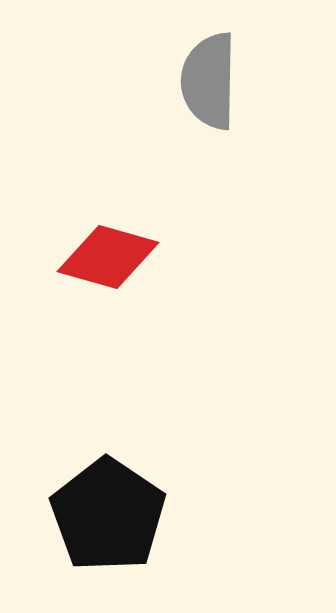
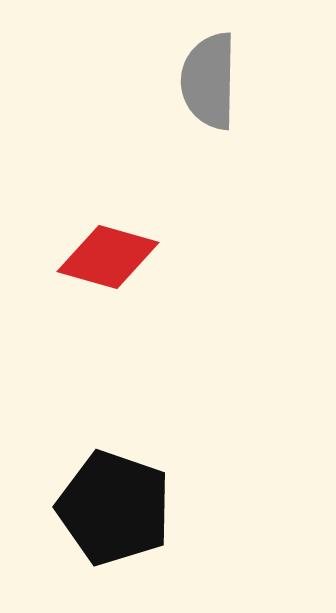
black pentagon: moved 6 px right, 7 px up; rotated 15 degrees counterclockwise
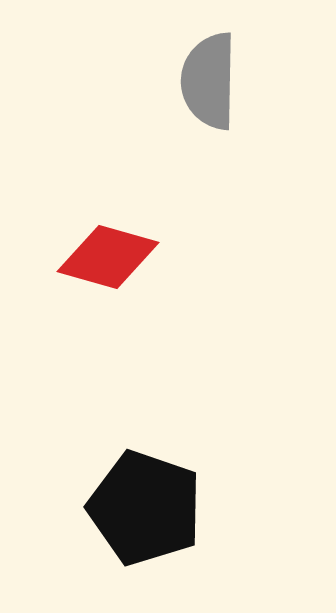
black pentagon: moved 31 px right
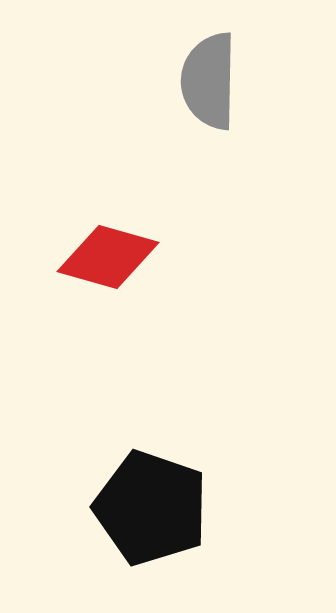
black pentagon: moved 6 px right
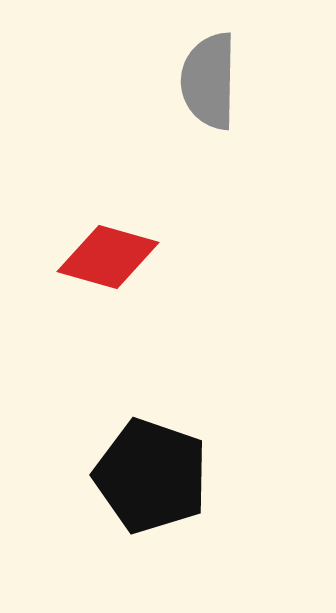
black pentagon: moved 32 px up
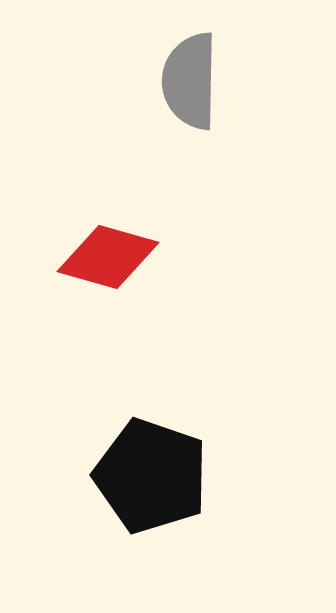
gray semicircle: moved 19 px left
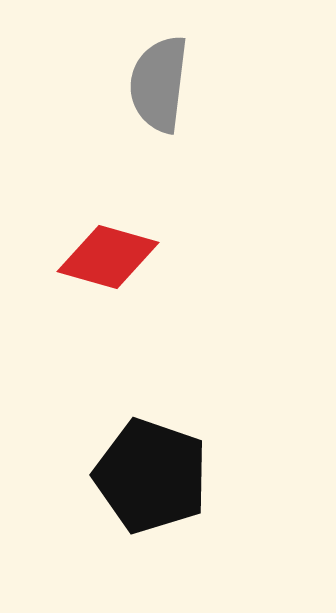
gray semicircle: moved 31 px left, 3 px down; rotated 6 degrees clockwise
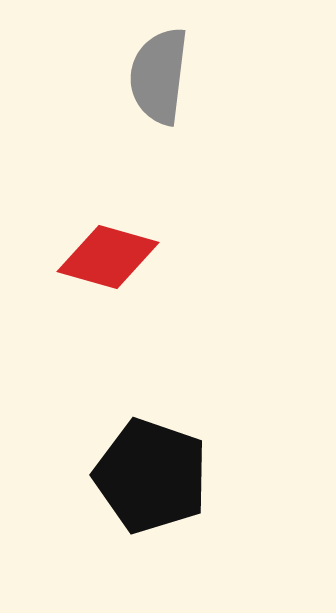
gray semicircle: moved 8 px up
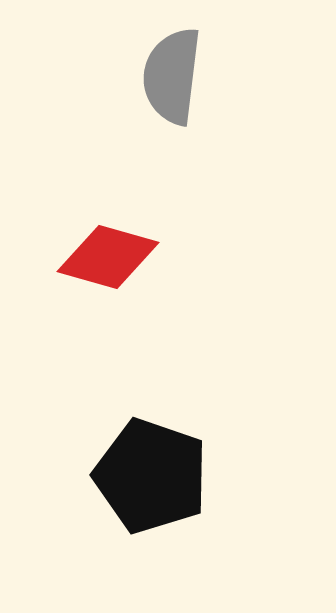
gray semicircle: moved 13 px right
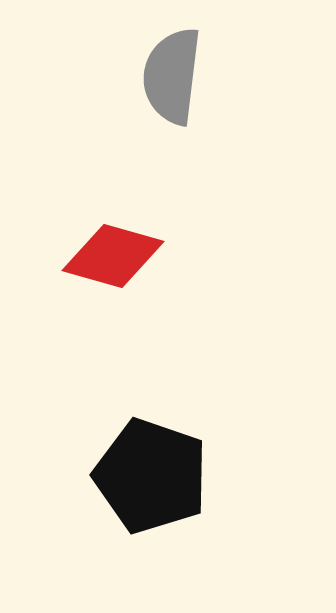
red diamond: moved 5 px right, 1 px up
